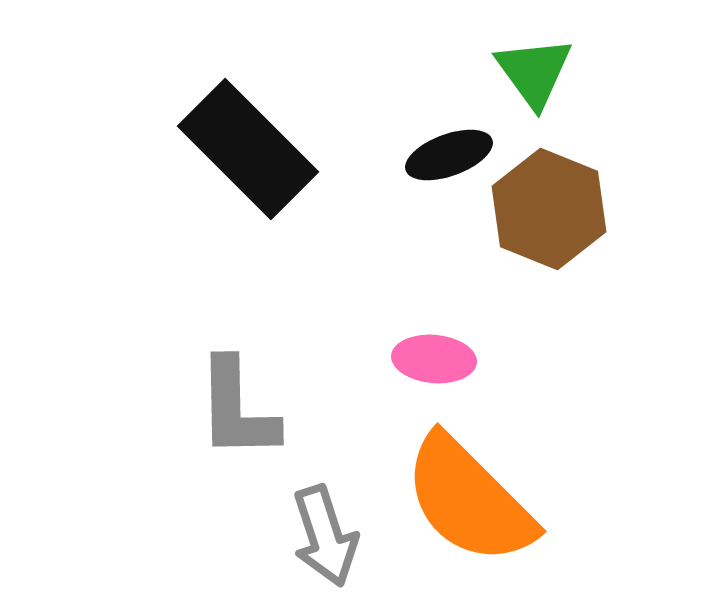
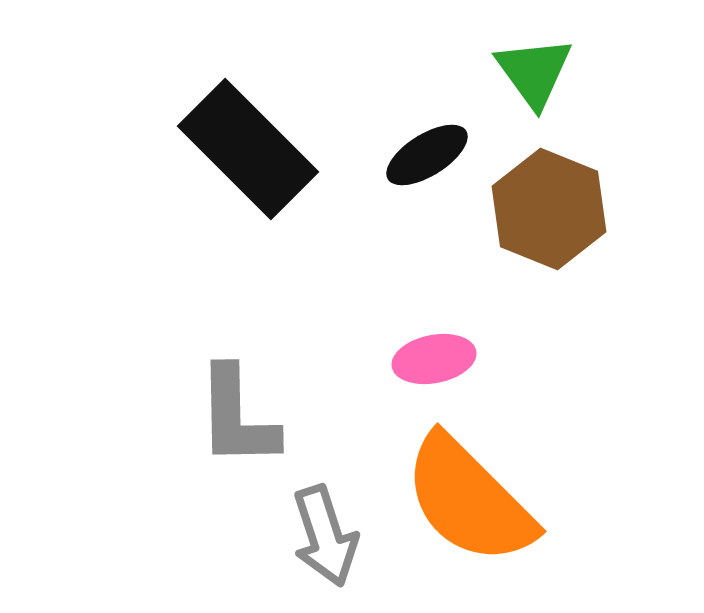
black ellipse: moved 22 px left; rotated 12 degrees counterclockwise
pink ellipse: rotated 16 degrees counterclockwise
gray L-shape: moved 8 px down
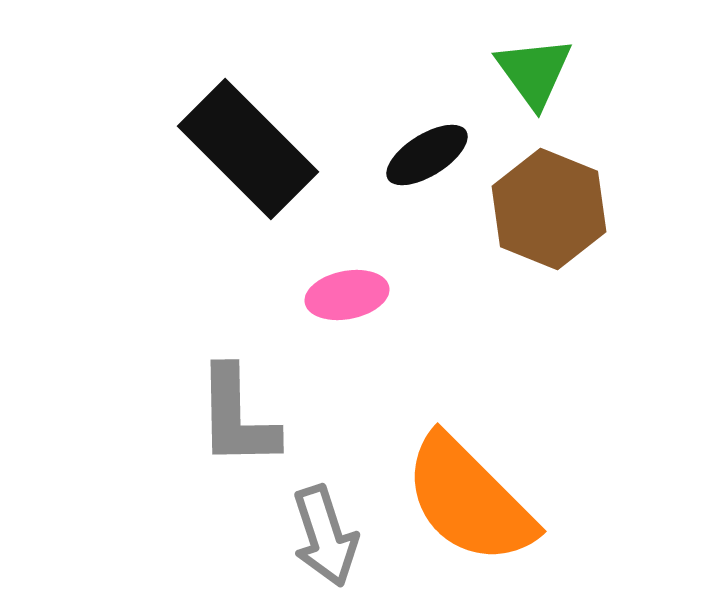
pink ellipse: moved 87 px left, 64 px up
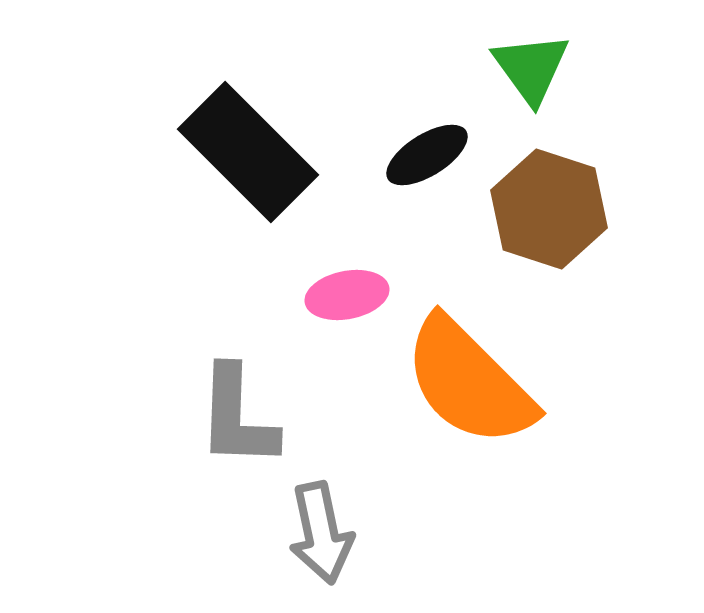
green triangle: moved 3 px left, 4 px up
black rectangle: moved 3 px down
brown hexagon: rotated 4 degrees counterclockwise
gray L-shape: rotated 3 degrees clockwise
orange semicircle: moved 118 px up
gray arrow: moved 4 px left, 3 px up; rotated 6 degrees clockwise
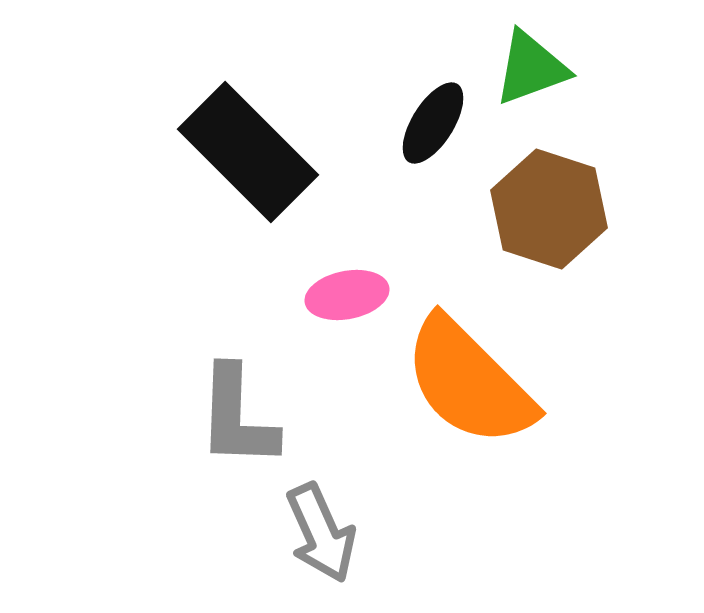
green triangle: rotated 46 degrees clockwise
black ellipse: moved 6 px right, 32 px up; rotated 26 degrees counterclockwise
gray arrow: rotated 12 degrees counterclockwise
